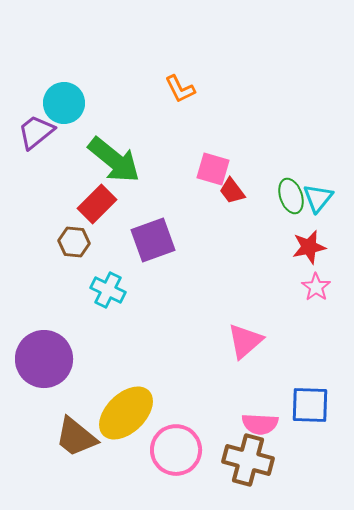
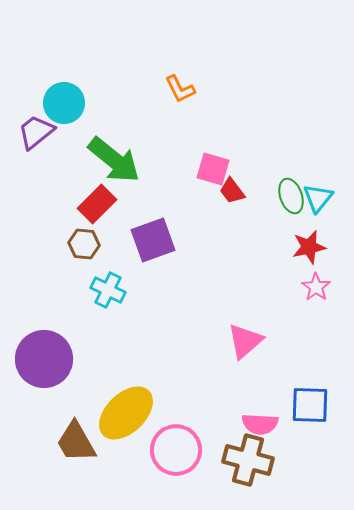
brown hexagon: moved 10 px right, 2 px down
brown trapezoid: moved 5 px down; rotated 21 degrees clockwise
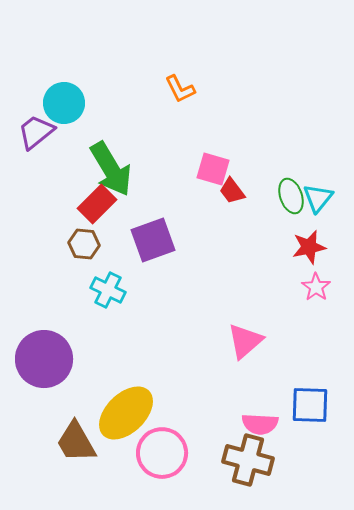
green arrow: moved 3 px left, 9 px down; rotated 20 degrees clockwise
pink circle: moved 14 px left, 3 px down
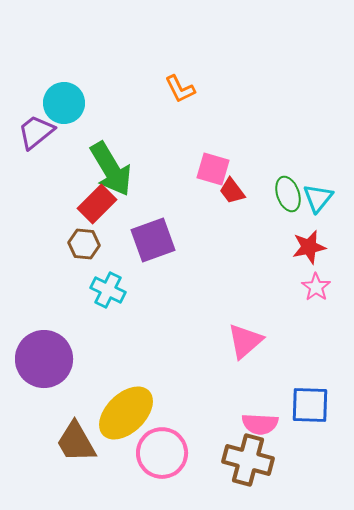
green ellipse: moved 3 px left, 2 px up
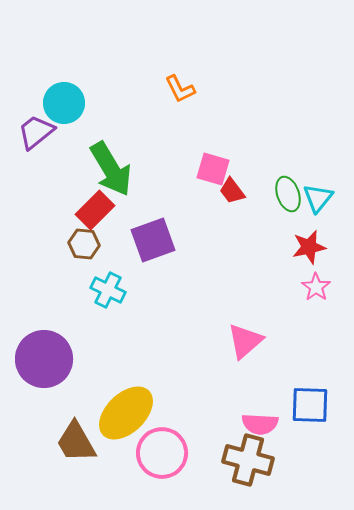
red rectangle: moved 2 px left, 6 px down
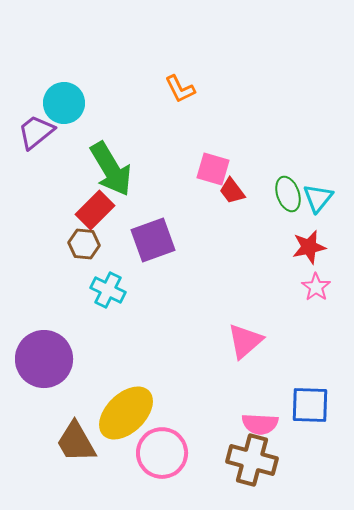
brown cross: moved 4 px right
